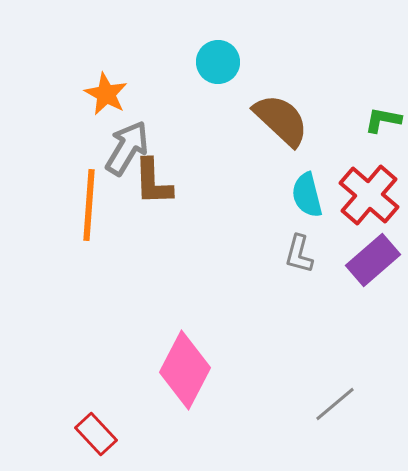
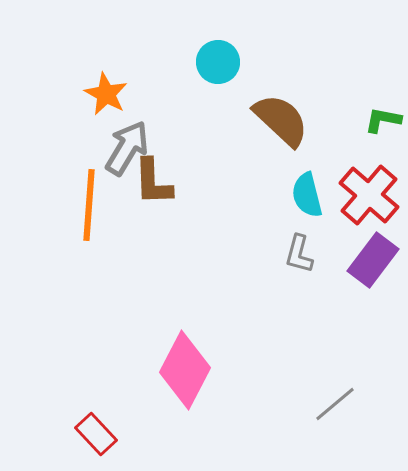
purple rectangle: rotated 12 degrees counterclockwise
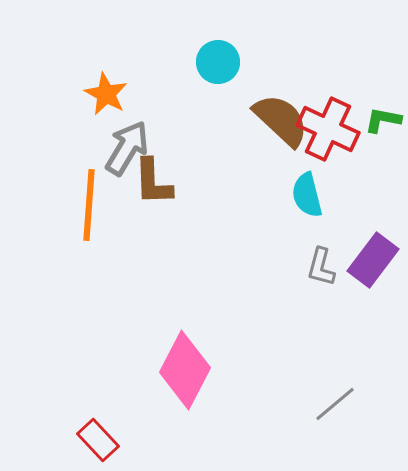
red cross: moved 41 px left, 66 px up; rotated 16 degrees counterclockwise
gray L-shape: moved 22 px right, 13 px down
red rectangle: moved 2 px right, 6 px down
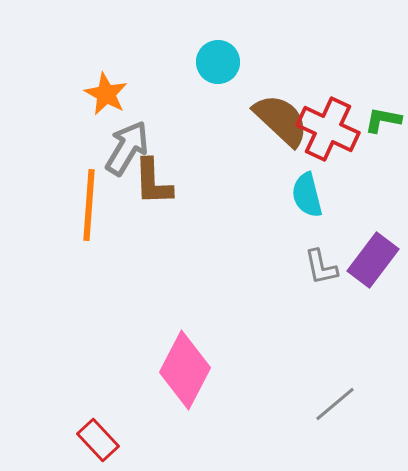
gray L-shape: rotated 27 degrees counterclockwise
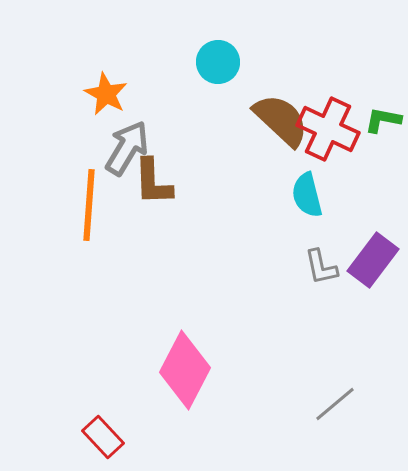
red rectangle: moved 5 px right, 3 px up
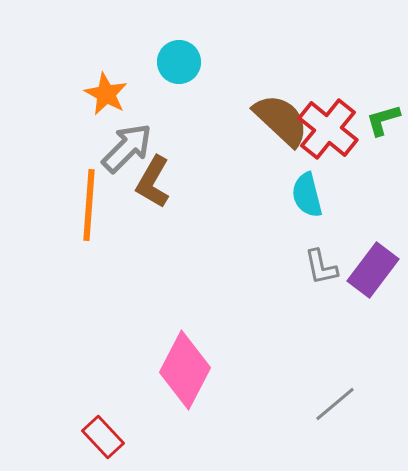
cyan circle: moved 39 px left
green L-shape: rotated 27 degrees counterclockwise
red cross: rotated 14 degrees clockwise
gray arrow: rotated 14 degrees clockwise
brown L-shape: rotated 32 degrees clockwise
purple rectangle: moved 10 px down
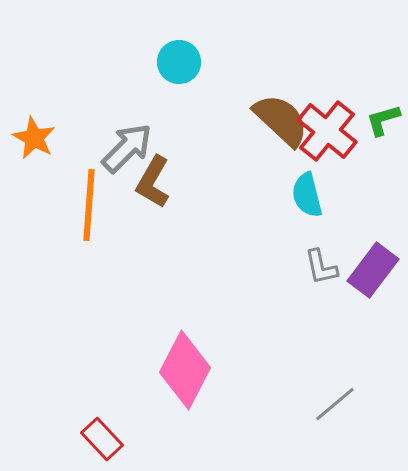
orange star: moved 72 px left, 44 px down
red cross: moved 1 px left, 2 px down
red rectangle: moved 1 px left, 2 px down
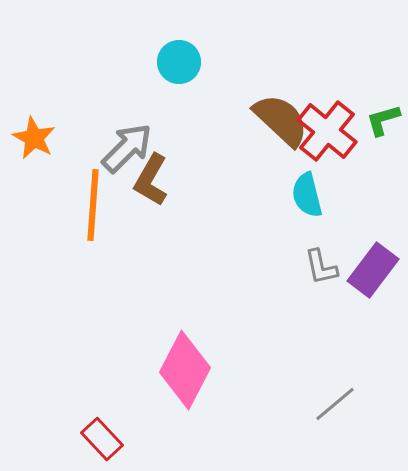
brown L-shape: moved 2 px left, 2 px up
orange line: moved 4 px right
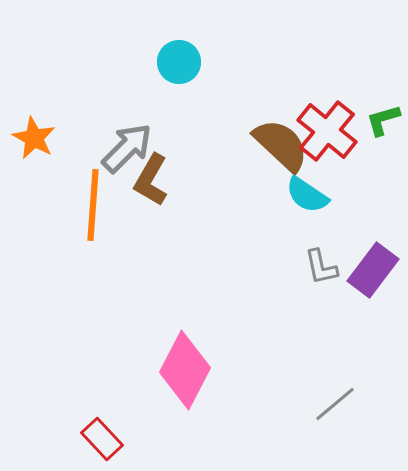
brown semicircle: moved 25 px down
cyan semicircle: rotated 42 degrees counterclockwise
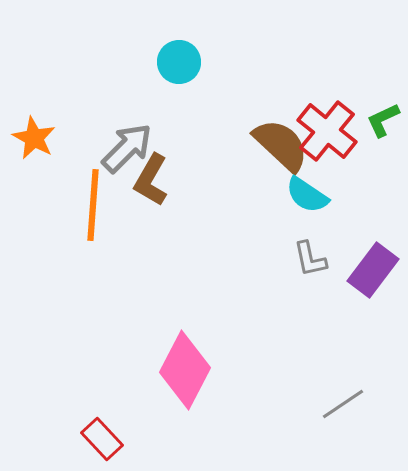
green L-shape: rotated 9 degrees counterclockwise
gray L-shape: moved 11 px left, 8 px up
gray line: moved 8 px right; rotated 6 degrees clockwise
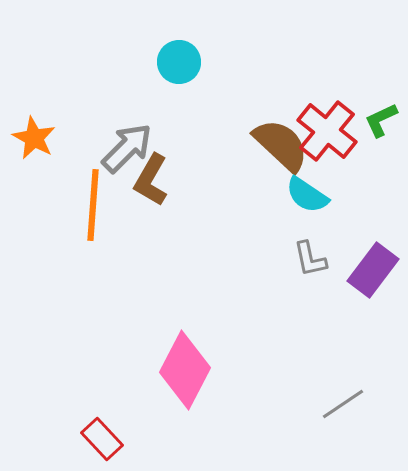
green L-shape: moved 2 px left
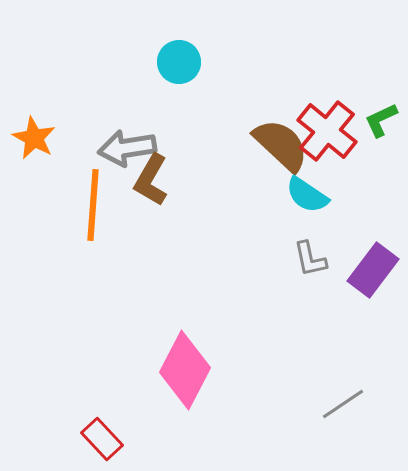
gray arrow: rotated 144 degrees counterclockwise
